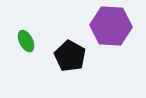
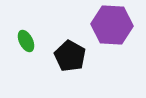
purple hexagon: moved 1 px right, 1 px up
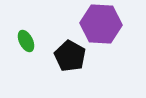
purple hexagon: moved 11 px left, 1 px up
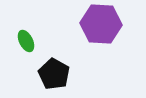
black pentagon: moved 16 px left, 18 px down
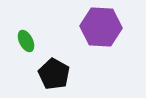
purple hexagon: moved 3 px down
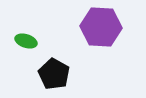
green ellipse: rotated 45 degrees counterclockwise
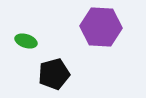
black pentagon: rotated 28 degrees clockwise
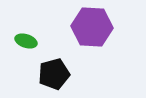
purple hexagon: moved 9 px left
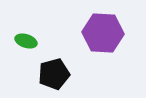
purple hexagon: moved 11 px right, 6 px down
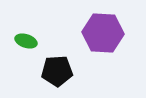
black pentagon: moved 3 px right, 3 px up; rotated 12 degrees clockwise
